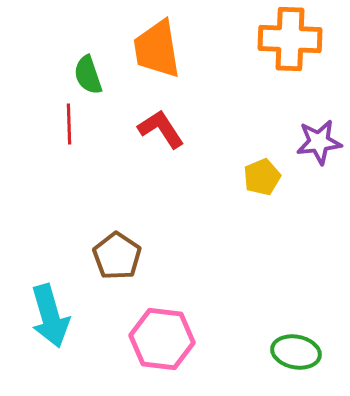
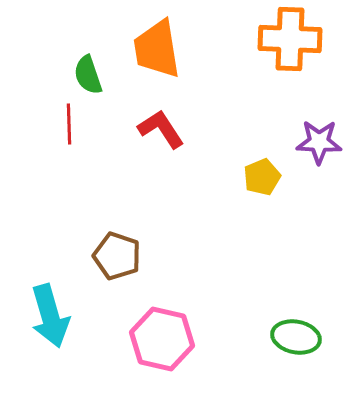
purple star: rotated 9 degrees clockwise
brown pentagon: rotated 15 degrees counterclockwise
pink hexagon: rotated 6 degrees clockwise
green ellipse: moved 15 px up
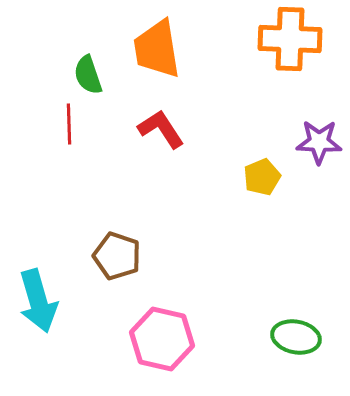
cyan arrow: moved 12 px left, 15 px up
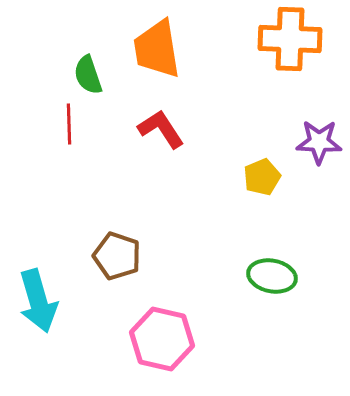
green ellipse: moved 24 px left, 61 px up
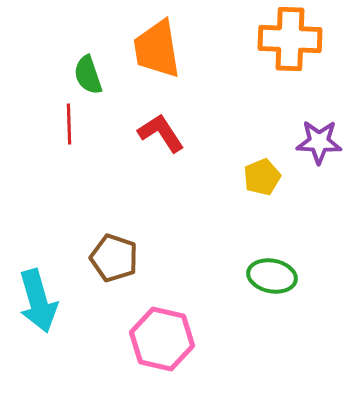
red L-shape: moved 4 px down
brown pentagon: moved 3 px left, 2 px down
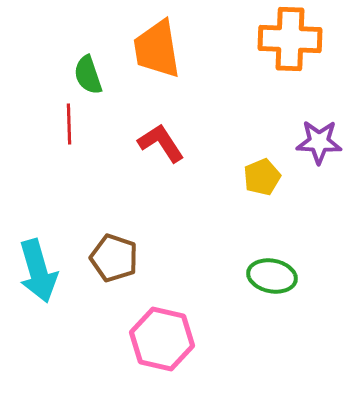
red L-shape: moved 10 px down
cyan arrow: moved 30 px up
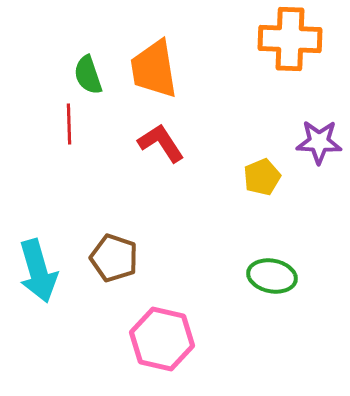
orange trapezoid: moved 3 px left, 20 px down
